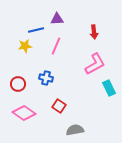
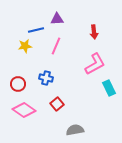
red square: moved 2 px left, 2 px up; rotated 16 degrees clockwise
pink diamond: moved 3 px up
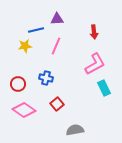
cyan rectangle: moved 5 px left
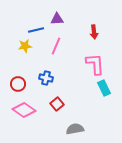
pink L-shape: rotated 65 degrees counterclockwise
gray semicircle: moved 1 px up
